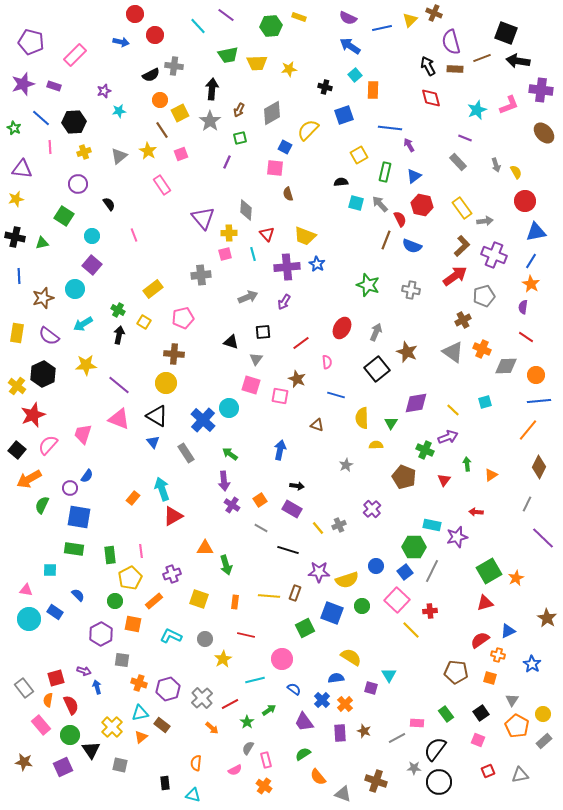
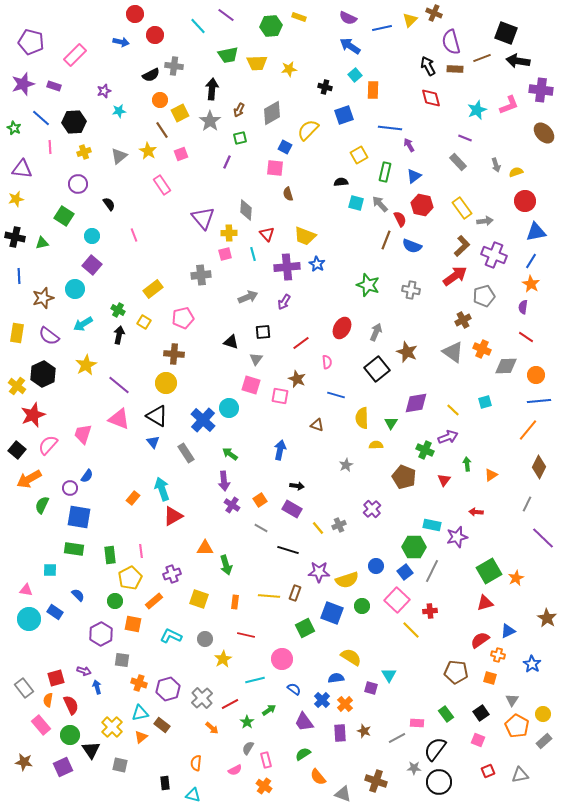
yellow semicircle at (516, 172): rotated 80 degrees counterclockwise
yellow star at (86, 365): rotated 25 degrees counterclockwise
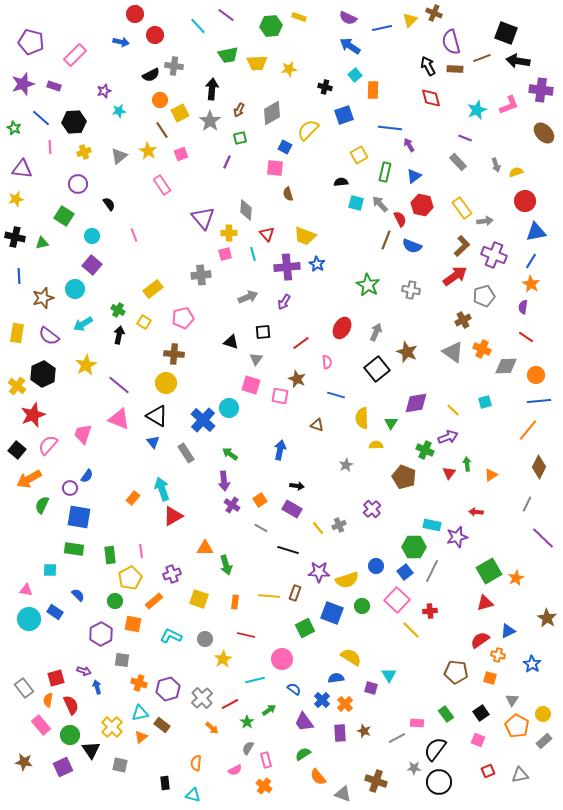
green star at (368, 285): rotated 10 degrees clockwise
red triangle at (444, 480): moved 5 px right, 7 px up
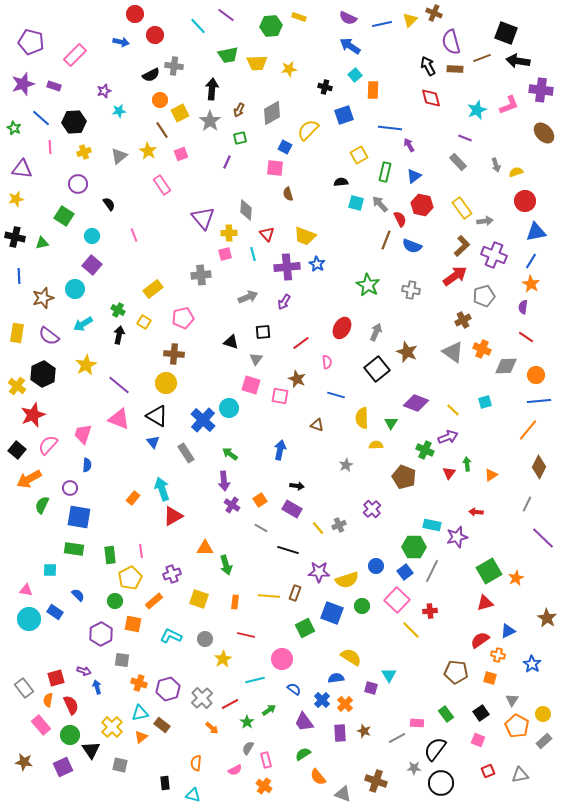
blue line at (382, 28): moved 4 px up
purple diamond at (416, 403): rotated 30 degrees clockwise
blue semicircle at (87, 476): moved 11 px up; rotated 32 degrees counterclockwise
black circle at (439, 782): moved 2 px right, 1 px down
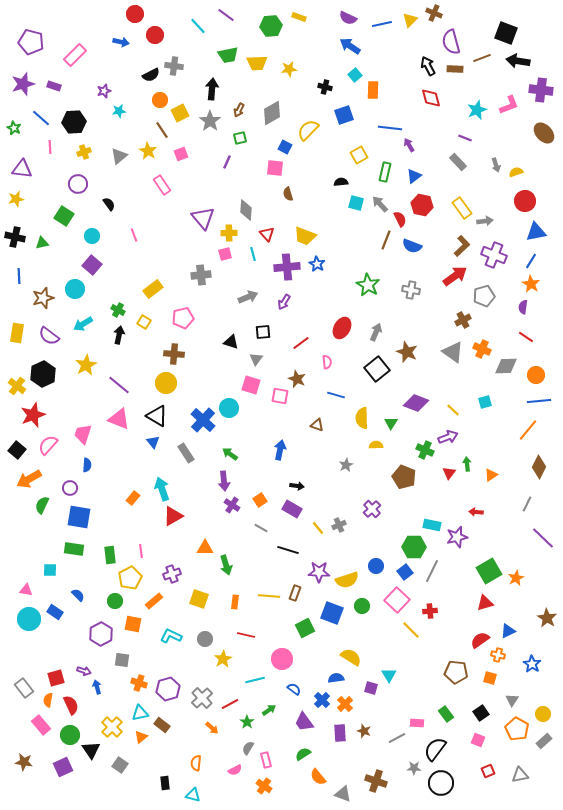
orange pentagon at (517, 726): moved 3 px down
gray square at (120, 765): rotated 21 degrees clockwise
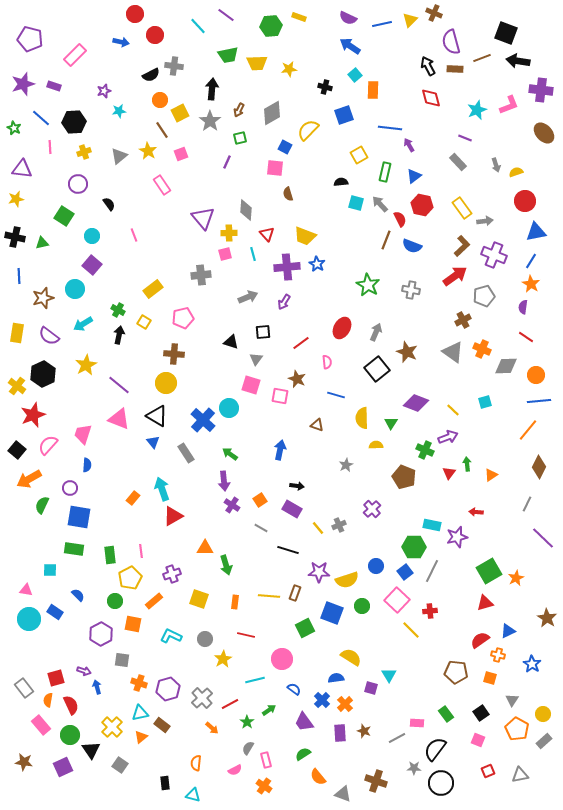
purple pentagon at (31, 42): moved 1 px left, 3 px up
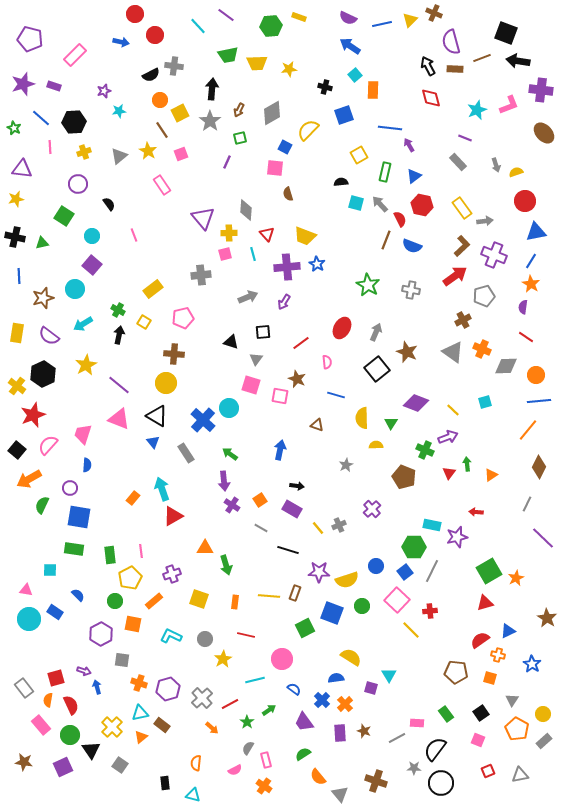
gray triangle at (343, 794): moved 3 px left; rotated 30 degrees clockwise
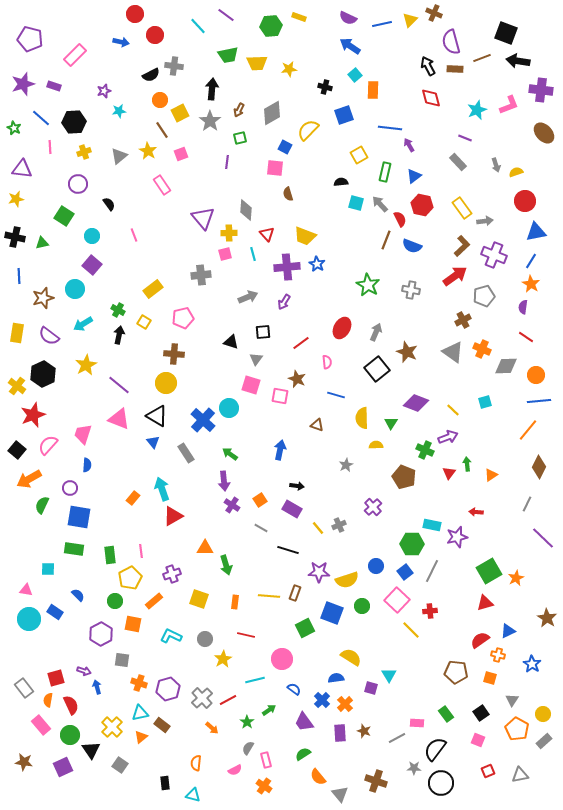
purple line at (227, 162): rotated 16 degrees counterclockwise
purple cross at (372, 509): moved 1 px right, 2 px up
green hexagon at (414, 547): moved 2 px left, 3 px up
cyan square at (50, 570): moved 2 px left, 1 px up
red line at (230, 704): moved 2 px left, 4 px up
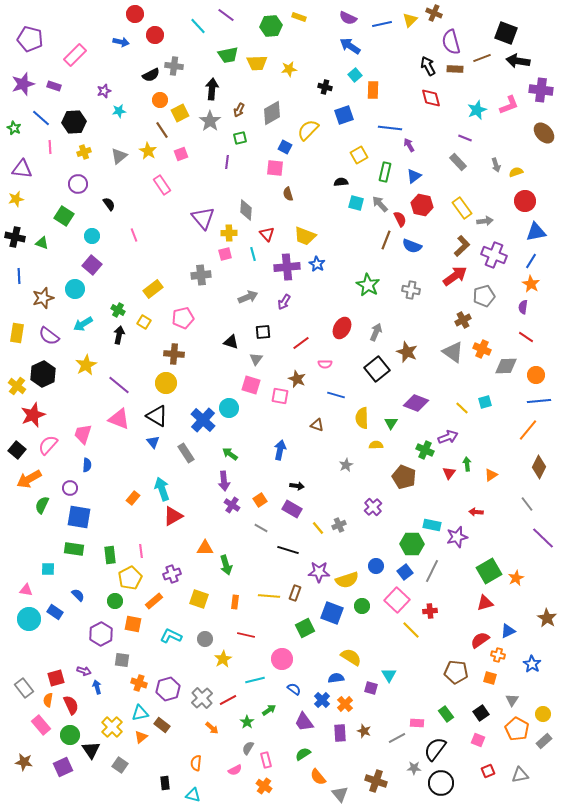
green triangle at (42, 243): rotated 32 degrees clockwise
pink semicircle at (327, 362): moved 2 px left, 2 px down; rotated 96 degrees clockwise
yellow line at (453, 410): moved 9 px right, 2 px up
gray line at (527, 504): rotated 63 degrees counterclockwise
